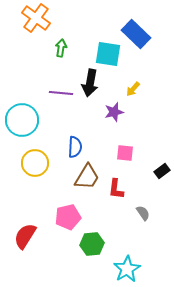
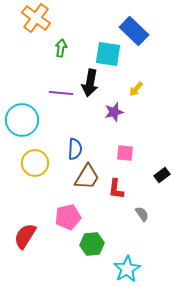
blue rectangle: moved 2 px left, 3 px up
yellow arrow: moved 3 px right
blue semicircle: moved 2 px down
black rectangle: moved 4 px down
gray semicircle: moved 1 px left, 1 px down
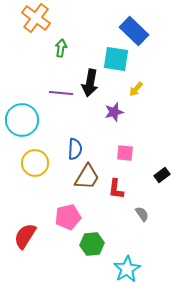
cyan square: moved 8 px right, 5 px down
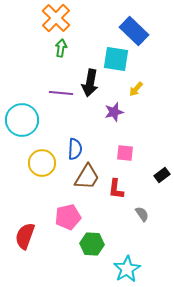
orange cross: moved 20 px right; rotated 8 degrees clockwise
yellow circle: moved 7 px right
red semicircle: rotated 12 degrees counterclockwise
green hexagon: rotated 10 degrees clockwise
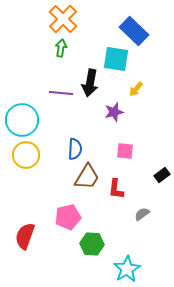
orange cross: moved 7 px right, 1 px down
pink square: moved 2 px up
yellow circle: moved 16 px left, 8 px up
gray semicircle: rotated 91 degrees counterclockwise
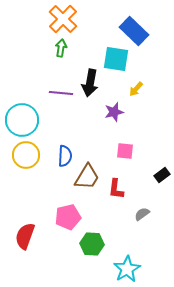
blue semicircle: moved 10 px left, 7 px down
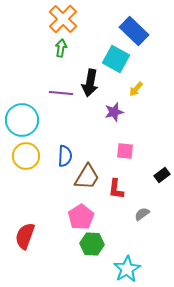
cyan square: rotated 20 degrees clockwise
yellow circle: moved 1 px down
pink pentagon: moved 13 px right; rotated 20 degrees counterclockwise
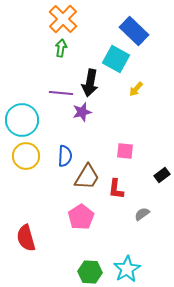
purple star: moved 32 px left
red semicircle: moved 1 px right, 2 px down; rotated 36 degrees counterclockwise
green hexagon: moved 2 px left, 28 px down
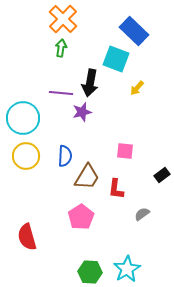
cyan square: rotated 8 degrees counterclockwise
yellow arrow: moved 1 px right, 1 px up
cyan circle: moved 1 px right, 2 px up
red semicircle: moved 1 px right, 1 px up
